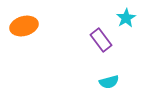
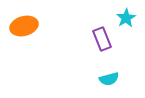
purple rectangle: moved 1 px right, 1 px up; rotated 15 degrees clockwise
cyan semicircle: moved 3 px up
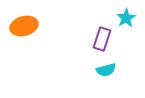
purple rectangle: rotated 40 degrees clockwise
cyan semicircle: moved 3 px left, 9 px up
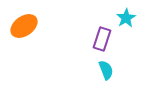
orange ellipse: rotated 20 degrees counterclockwise
cyan semicircle: rotated 96 degrees counterclockwise
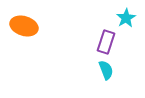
orange ellipse: rotated 52 degrees clockwise
purple rectangle: moved 4 px right, 3 px down
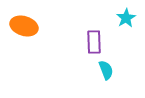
purple rectangle: moved 12 px left; rotated 20 degrees counterclockwise
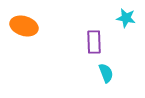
cyan star: rotated 30 degrees counterclockwise
cyan semicircle: moved 3 px down
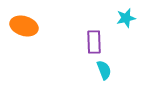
cyan star: rotated 24 degrees counterclockwise
cyan semicircle: moved 2 px left, 3 px up
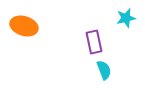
purple rectangle: rotated 10 degrees counterclockwise
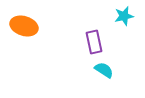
cyan star: moved 2 px left, 2 px up
cyan semicircle: rotated 36 degrees counterclockwise
